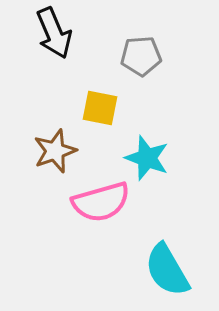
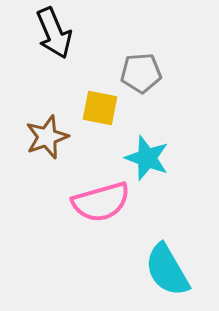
gray pentagon: moved 17 px down
brown star: moved 8 px left, 14 px up
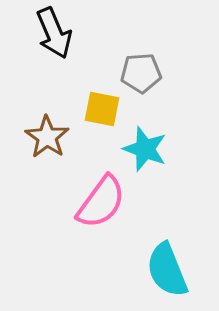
yellow square: moved 2 px right, 1 px down
brown star: rotated 18 degrees counterclockwise
cyan star: moved 2 px left, 9 px up
pink semicircle: rotated 38 degrees counterclockwise
cyan semicircle: rotated 8 degrees clockwise
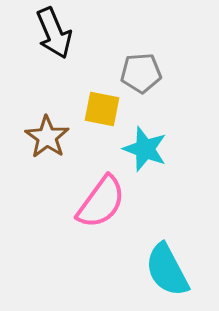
cyan semicircle: rotated 6 degrees counterclockwise
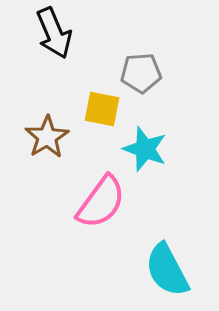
brown star: rotated 6 degrees clockwise
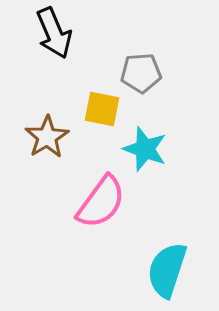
cyan semicircle: rotated 46 degrees clockwise
